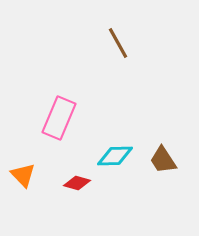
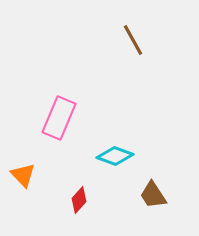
brown line: moved 15 px right, 3 px up
cyan diamond: rotated 21 degrees clockwise
brown trapezoid: moved 10 px left, 35 px down
red diamond: moved 2 px right, 17 px down; rotated 64 degrees counterclockwise
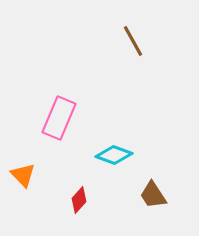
brown line: moved 1 px down
cyan diamond: moved 1 px left, 1 px up
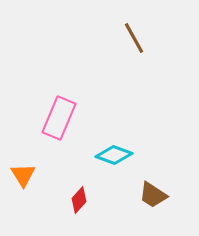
brown line: moved 1 px right, 3 px up
orange triangle: rotated 12 degrees clockwise
brown trapezoid: rotated 24 degrees counterclockwise
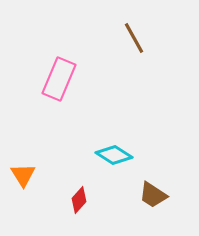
pink rectangle: moved 39 px up
cyan diamond: rotated 12 degrees clockwise
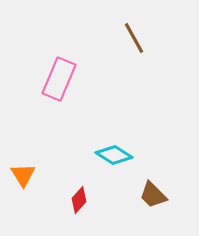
brown trapezoid: rotated 12 degrees clockwise
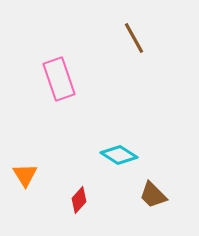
pink rectangle: rotated 42 degrees counterclockwise
cyan diamond: moved 5 px right
orange triangle: moved 2 px right
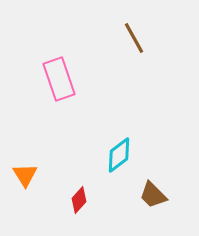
cyan diamond: rotated 69 degrees counterclockwise
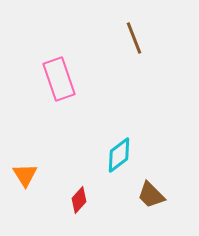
brown line: rotated 8 degrees clockwise
brown trapezoid: moved 2 px left
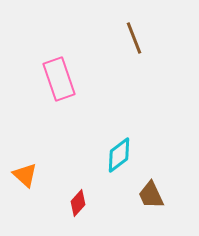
orange triangle: rotated 16 degrees counterclockwise
brown trapezoid: rotated 20 degrees clockwise
red diamond: moved 1 px left, 3 px down
